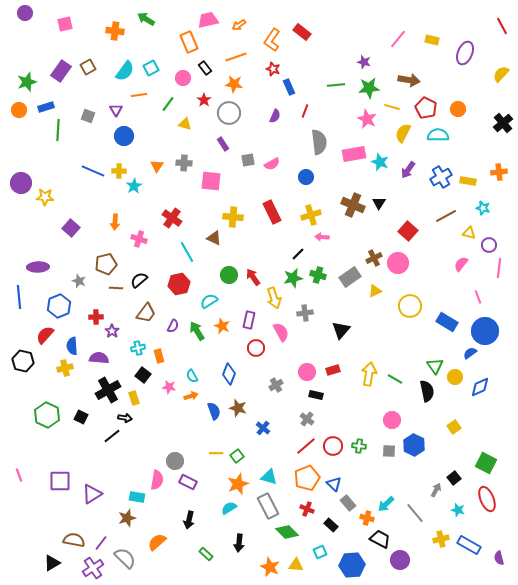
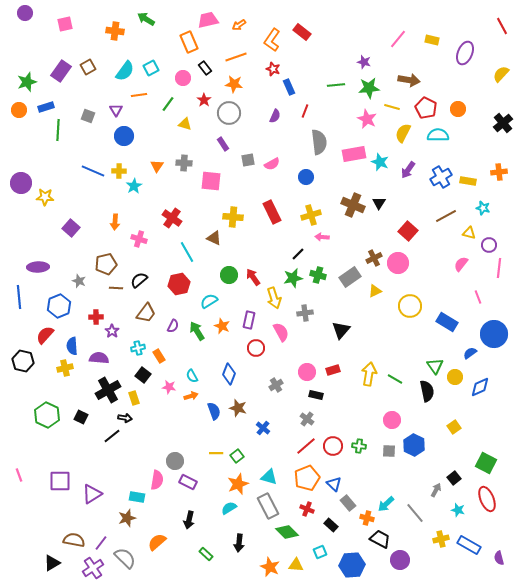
blue circle at (485, 331): moved 9 px right, 3 px down
orange rectangle at (159, 356): rotated 16 degrees counterclockwise
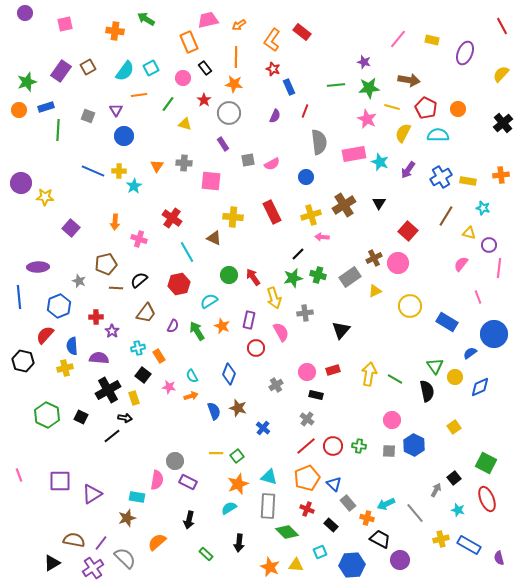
orange line at (236, 57): rotated 70 degrees counterclockwise
orange cross at (499, 172): moved 2 px right, 3 px down
brown cross at (353, 205): moved 9 px left; rotated 35 degrees clockwise
brown line at (446, 216): rotated 30 degrees counterclockwise
cyan arrow at (386, 504): rotated 18 degrees clockwise
gray rectangle at (268, 506): rotated 30 degrees clockwise
